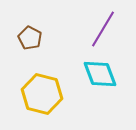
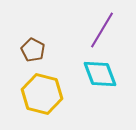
purple line: moved 1 px left, 1 px down
brown pentagon: moved 3 px right, 12 px down
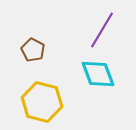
cyan diamond: moved 2 px left
yellow hexagon: moved 8 px down
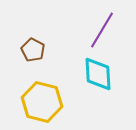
cyan diamond: rotated 18 degrees clockwise
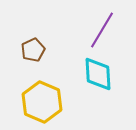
brown pentagon: rotated 20 degrees clockwise
yellow hexagon: rotated 9 degrees clockwise
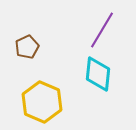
brown pentagon: moved 6 px left, 3 px up
cyan diamond: rotated 9 degrees clockwise
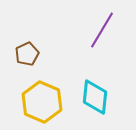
brown pentagon: moved 7 px down
cyan diamond: moved 3 px left, 23 px down
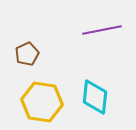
purple line: rotated 48 degrees clockwise
yellow hexagon: rotated 15 degrees counterclockwise
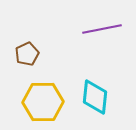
purple line: moved 1 px up
yellow hexagon: moved 1 px right; rotated 9 degrees counterclockwise
